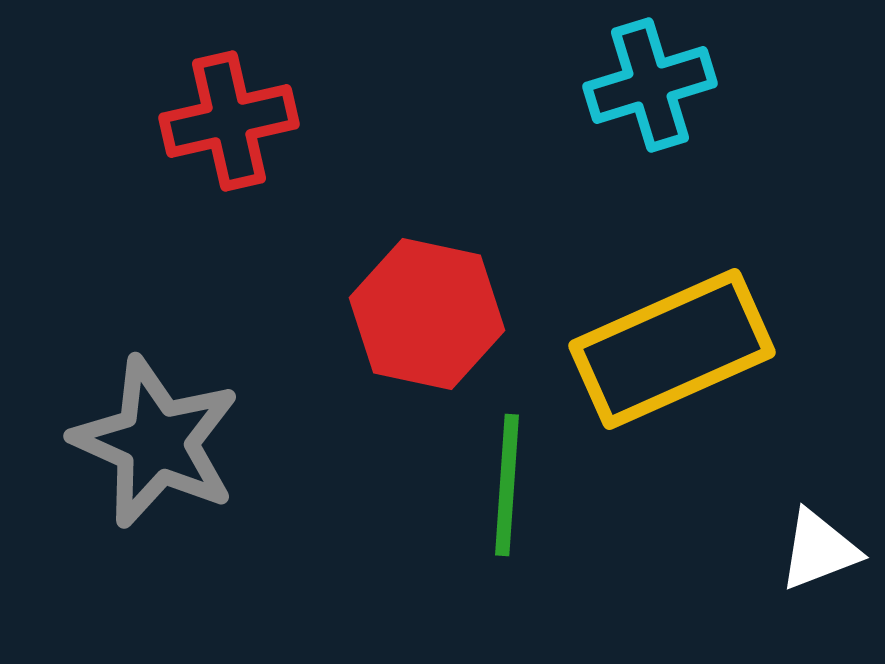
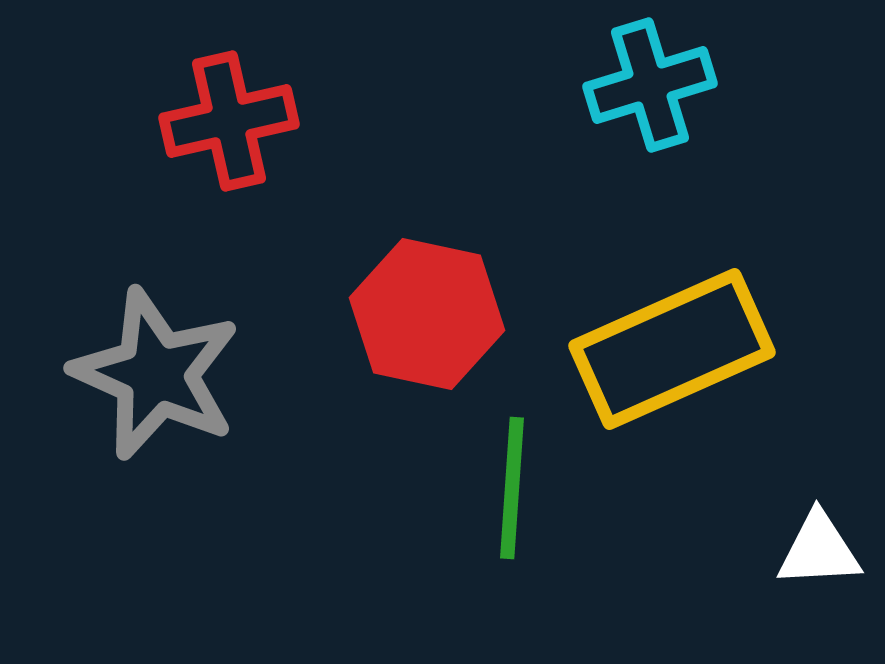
gray star: moved 68 px up
green line: moved 5 px right, 3 px down
white triangle: rotated 18 degrees clockwise
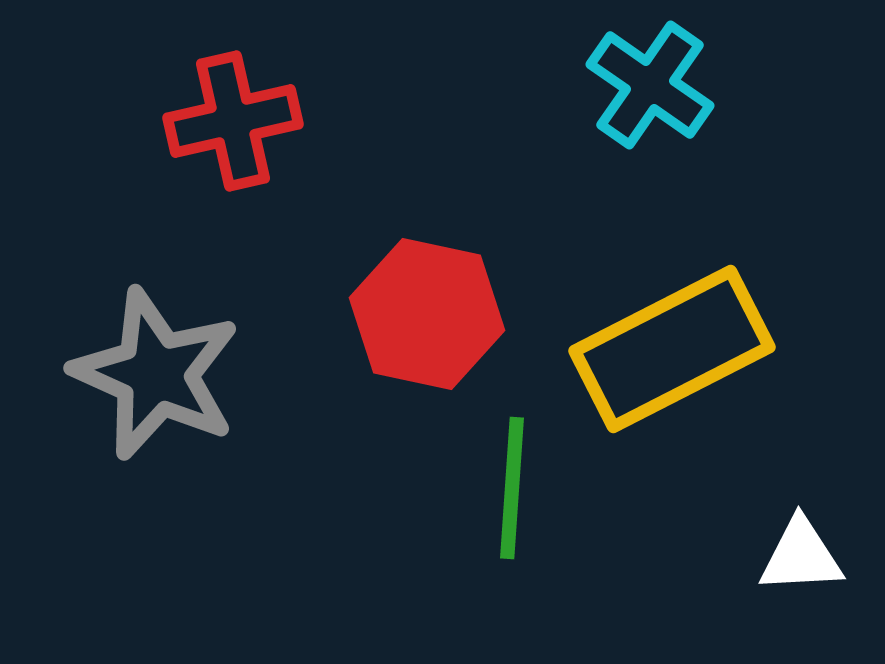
cyan cross: rotated 38 degrees counterclockwise
red cross: moved 4 px right
yellow rectangle: rotated 3 degrees counterclockwise
white triangle: moved 18 px left, 6 px down
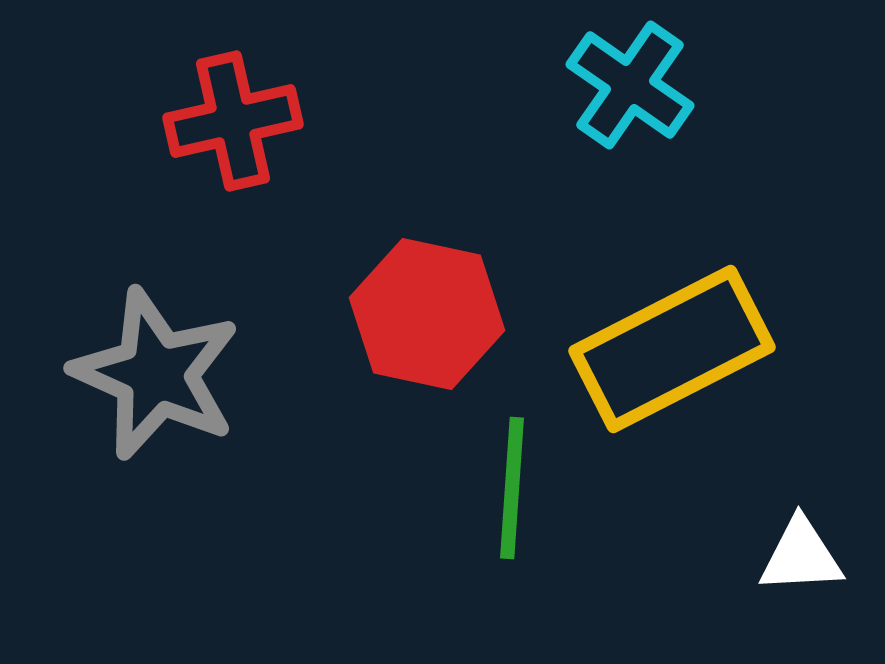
cyan cross: moved 20 px left
